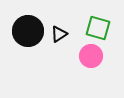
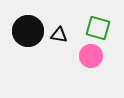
black triangle: moved 1 px down; rotated 42 degrees clockwise
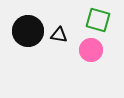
green square: moved 8 px up
pink circle: moved 6 px up
